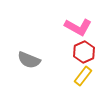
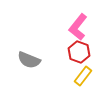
pink L-shape: rotated 100 degrees clockwise
red hexagon: moved 5 px left; rotated 15 degrees counterclockwise
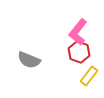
pink L-shape: moved 5 px down
yellow rectangle: moved 6 px right
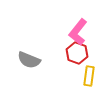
red hexagon: moved 2 px left, 1 px down
yellow rectangle: rotated 30 degrees counterclockwise
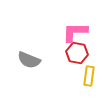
pink L-shape: moved 3 px left; rotated 52 degrees clockwise
red hexagon: rotated 10 degrees counterclockwise
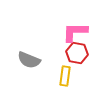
yellow rectangle: moved 24 px left
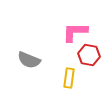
red hexagon: moved 12 px right, 2 px down
yellow rectangle: moved 4 px right, 2 px down
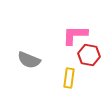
pink L-shape: moved 3 px down
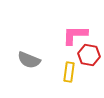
yellow rectangle: moved 6 px up
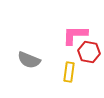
red hexagon: moved 3 px up
